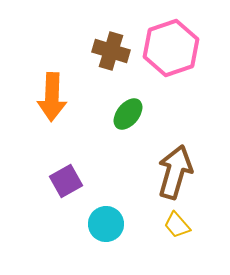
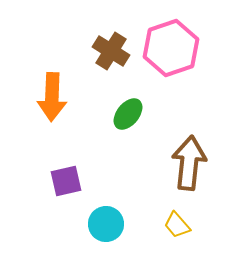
brown cross: rotated 15 degrees clockwise
brown arrow: moved 14 px right, 9 px up; rotated 10 degrees counterclockwise
purple square: rotated 16 degrees clockwise
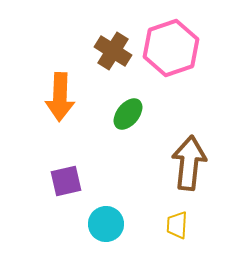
brown cross: moved 2 px right
orange arrow: moved 8 px right
yellow trapezoid: rotated 44 degrees clockwise
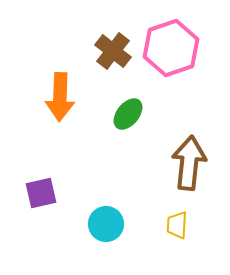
brown cross: rotated 6 degrees clockwise
purple square: moved 25 px left, 12 px down
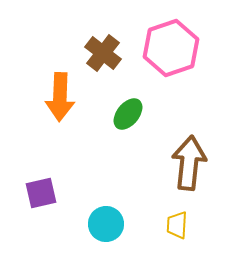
brown cross: moved 10 px left, 2 px down
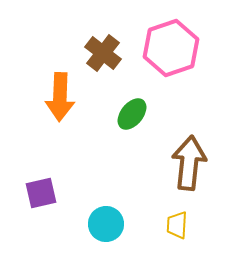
green ellipse: moved 4 px right
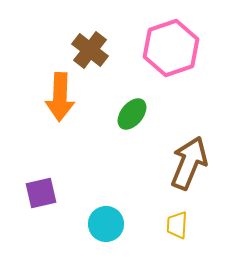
brown cross: moved 13 px left, 3 px up
brown arrow: rotated 16 degrees clockwise
